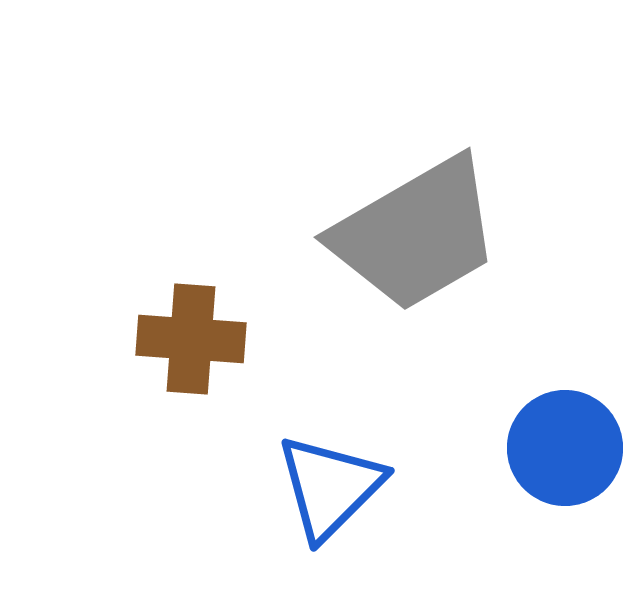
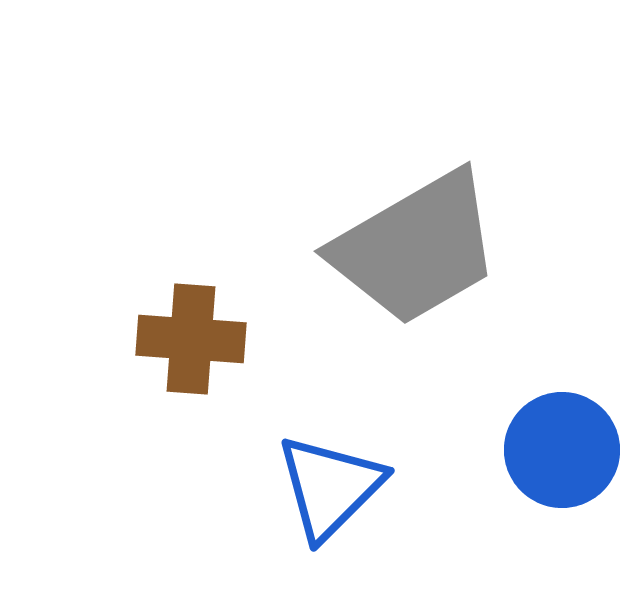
gray trapezoid: moved 14 px down
blue circle: moved 3 px left, 2 px down
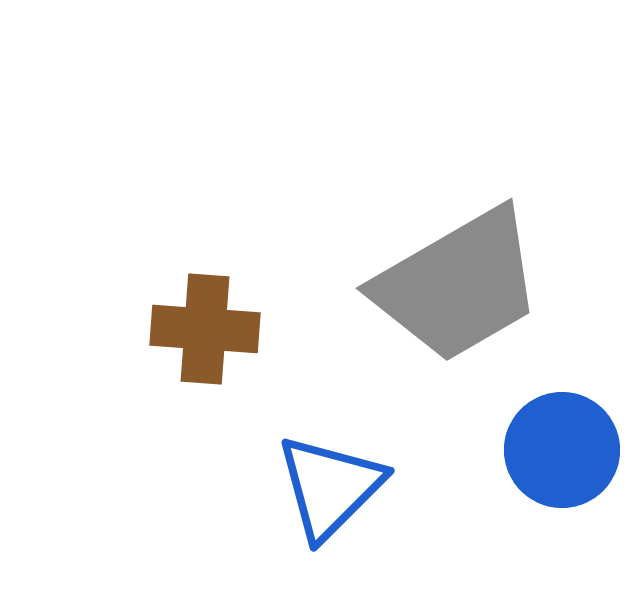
gray trapezoid: moved 42 px right, 37 px down
brown cross: moved 14 px right, 10 px up
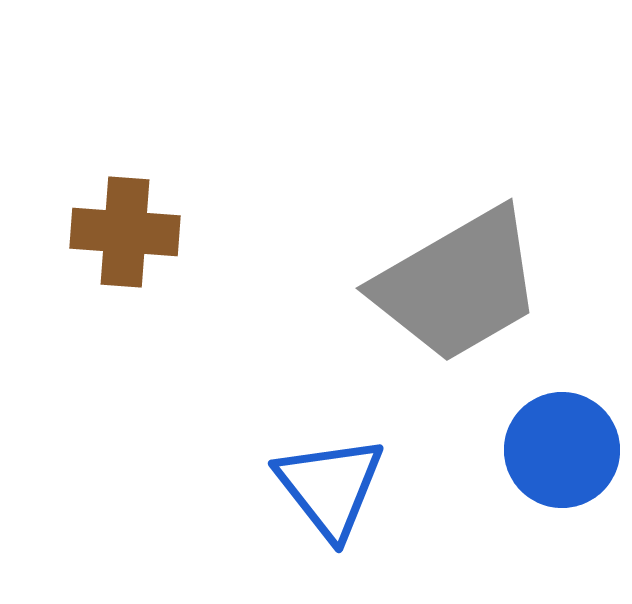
brown cross: moved 80 px left, 97 px up
blue triangle: rotated 23 degrees counterclockwise
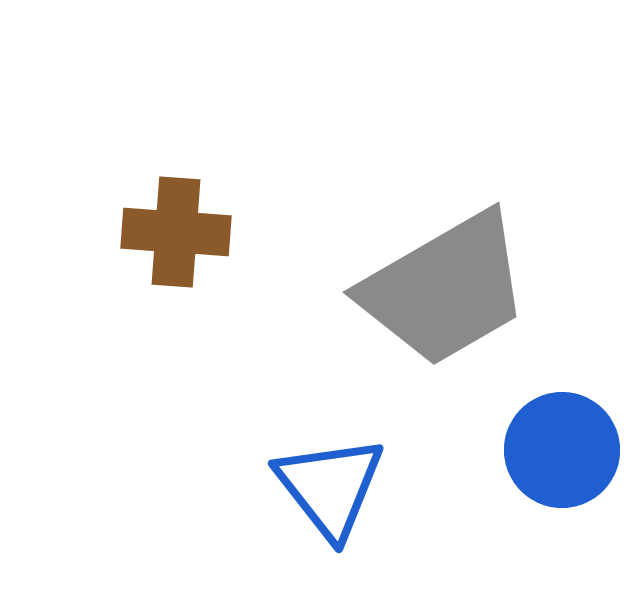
brown cross: moved 51 px right
gray trapezoid: moved 13 px left, 4 px down
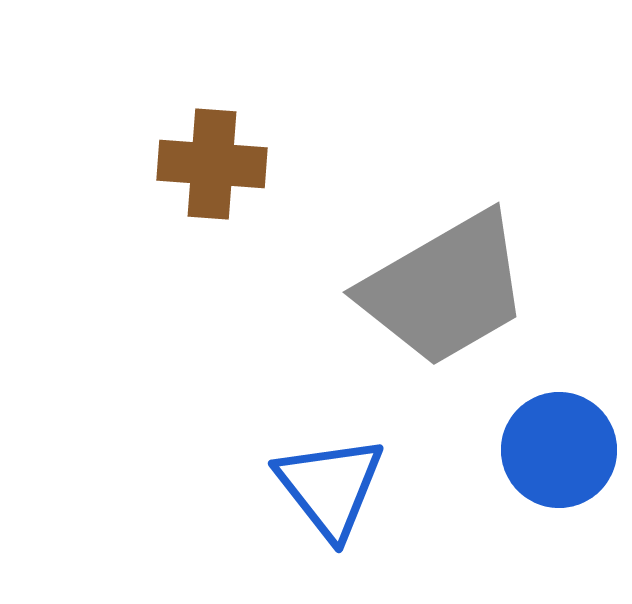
brown cross: moved 36 px right, 68 px up
blue circle: moved 3 px left
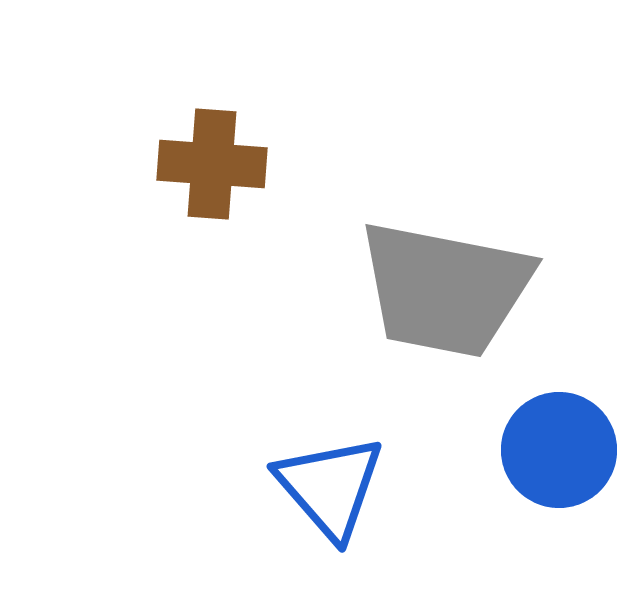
gray trapezoid: rotated 41 degrees clockwise
blue triangle: rotated 3 degrees counterclockwise
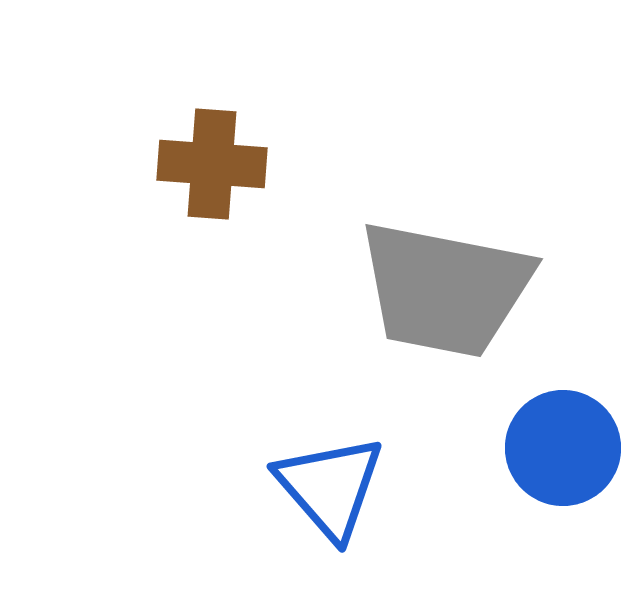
blue circle: moved 4 px right, 2 px up
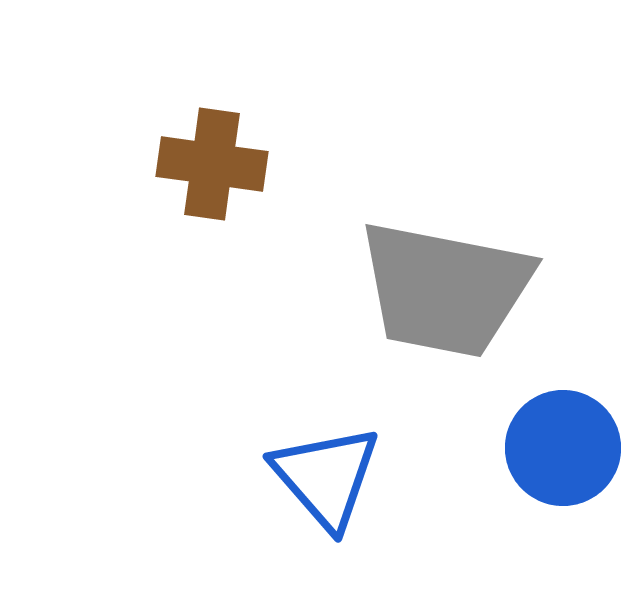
brown cross: rotated 4 degrees clockwise
blue triangle: moved 4 px left, 10 px up
